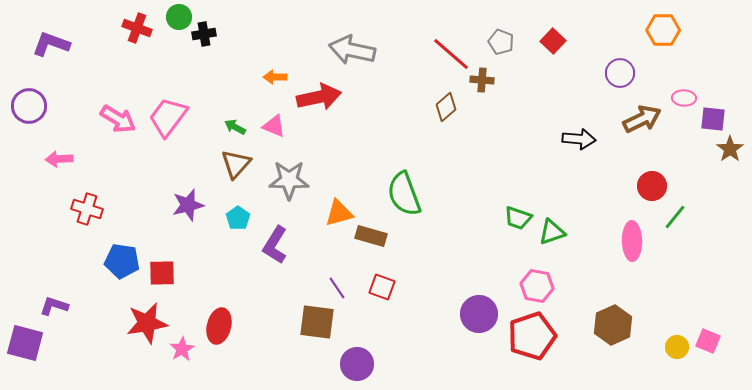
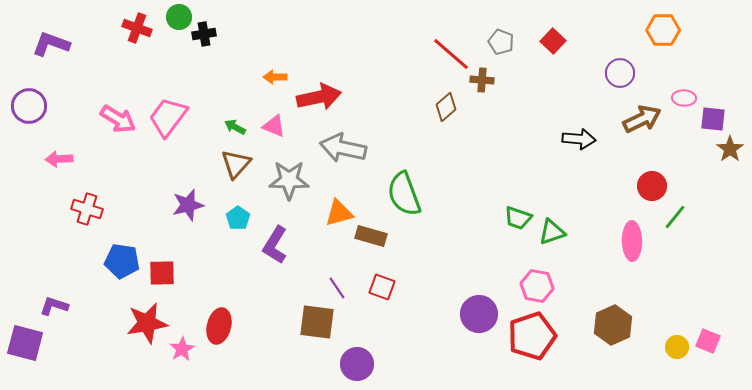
gray arrow at (352, 50): moved 9 px left, 98 px down
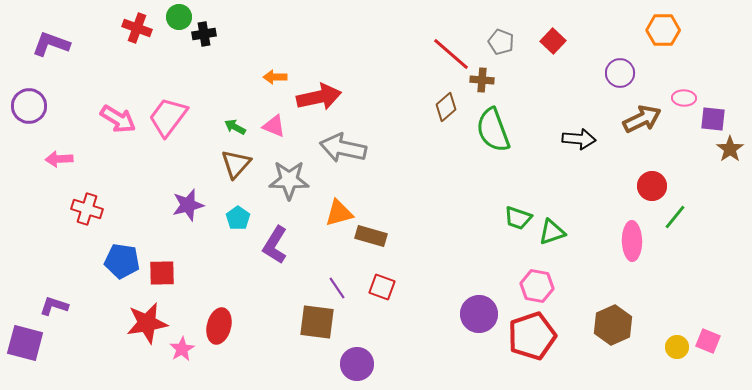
green semicircle at (404, 194): moved 89 px right, 64 px up
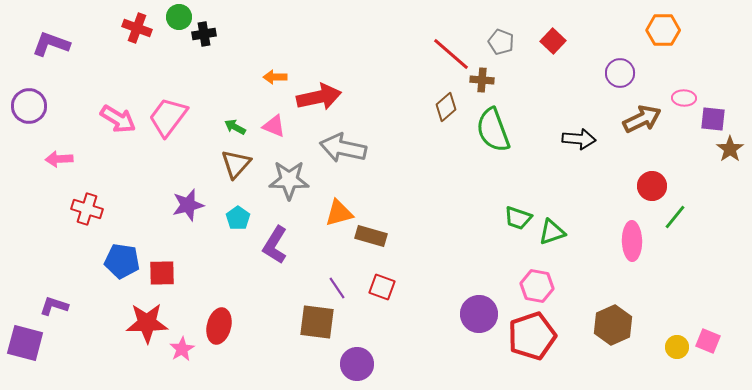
red star at (147, 323): rotated 9 degrees clockwise
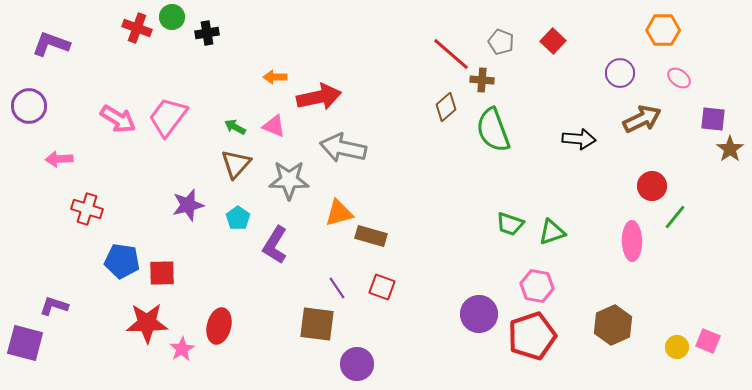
green circle at (179, 17): moved 7 px left
black cross at (204, 34): moved 3 px right, 1 px up
pink ellipse at (684, 98): moved 5 px left, 20 px up; rotated 35 degrees clockwise
green trapezoid at (518, 218): moved 8 px left, 6 px down
brown square at (317, 322): moved 2 px down
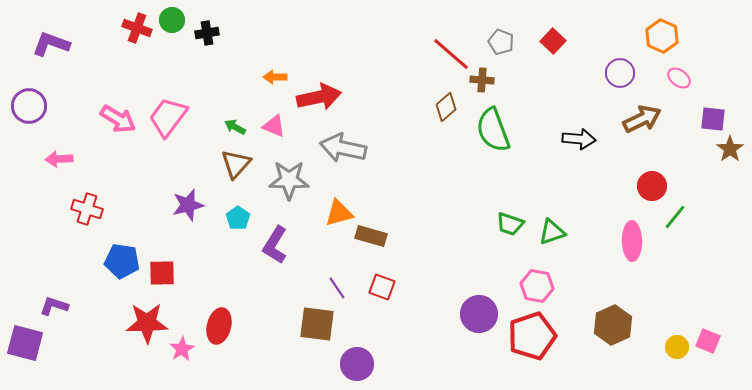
green circle at (172, 17): moved 3 px down
orange hexagon at (663, 30): moved 1 px left, 6 px down; rotated 24 degrees clockwise
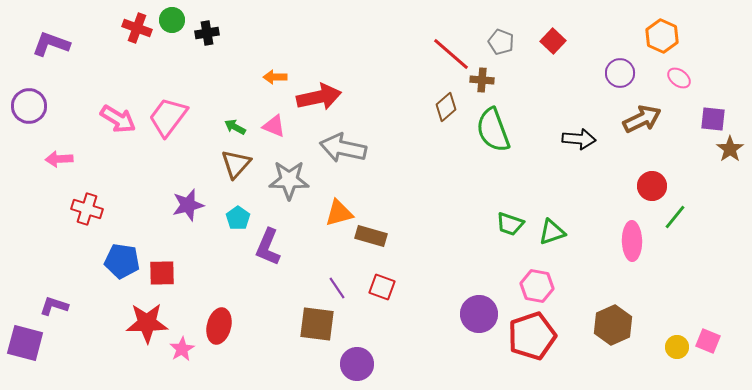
purple L-shape at (275, 245): moved 7 px left, 2 px down; rotated 9 degrees counterclockwise
